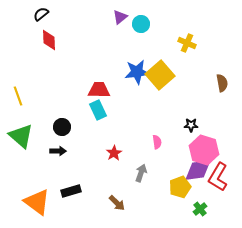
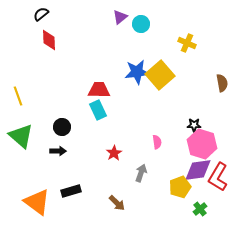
black star: moved 3 px right
pink hexagon: moved 2 px left, 6 px up
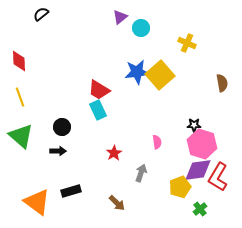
cyan circle: moved 4 px down
red diamond: moved 30 px left, 21 px down
red trapezoid: rotated 150 degrees counterclockwise
yellow line: moved 2 px right, 1 px down
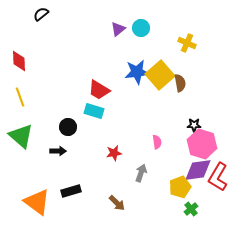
purple triangle: moved 2 px left, 12 px down
brown semicircle: moved 42 px left
cyan rectangle: moved 4 px left, 1 px down; rotated 48 degrees counterclockwise
black circle: moved 6 px right
red star: rotated 21 degrees clockwise
green cross: moved 9 px left
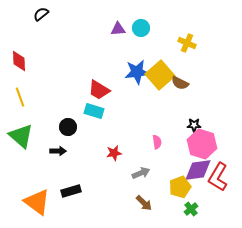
purple triangle: rotated 35 degrees clockwise
brown semicircle: rotated 126 degrees clockwise
gray arrow: rotated 48 degrees clockwise
brown arrow: moved 27 px right
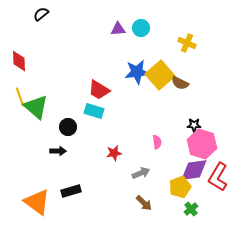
green triangle: moved 15 px right, 29 px up
purple diamond: moved 4 px left
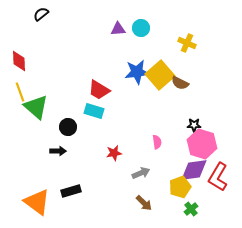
yellow line: moved 5 px up
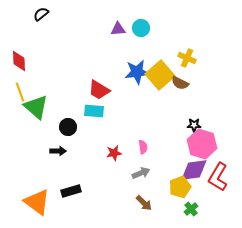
yellow cross: moved 15 px down
cyan rectangle: rotated 12 degrees counterclockwise
pink semicircle: moved 14 px left, 5 px down
